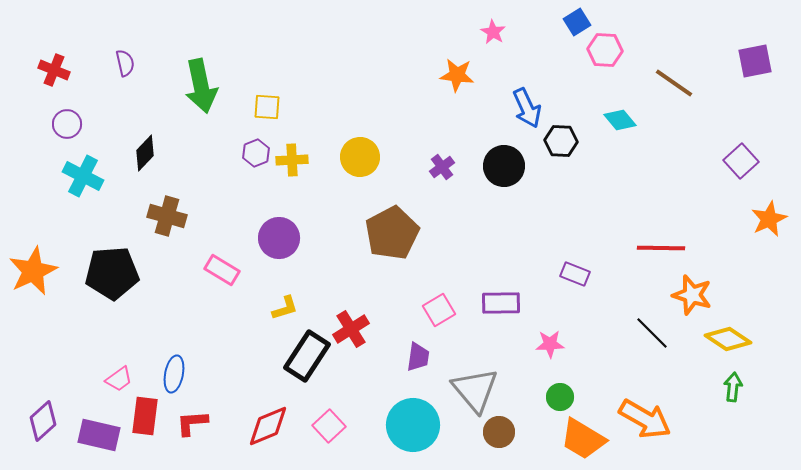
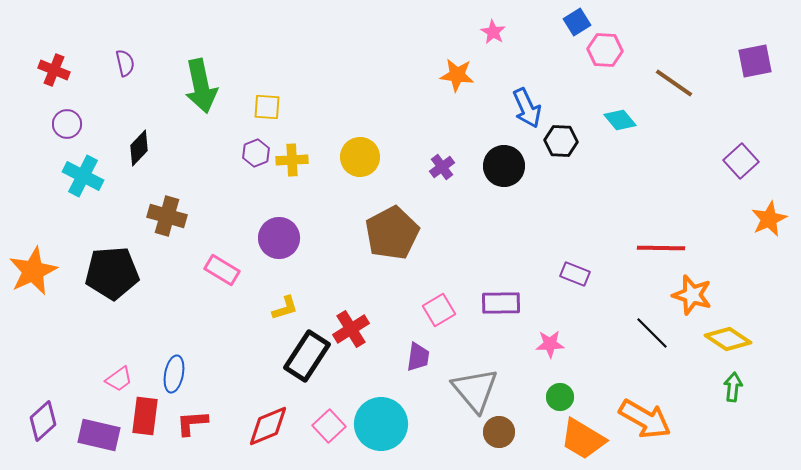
black diamond at (145, 153): moved 6 px left, 5 px up
cyan circle at (413, 425): moved 32 px left, 1 px up
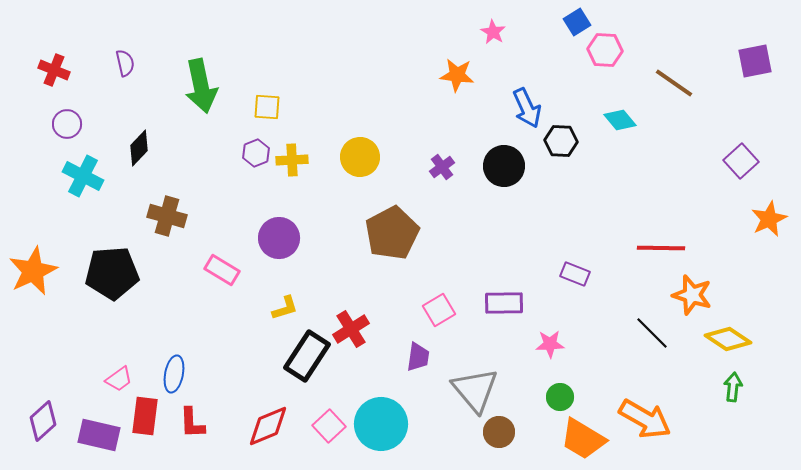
purple rectangle at (501, 303): moved 3 px right
red L-shape at (192, 423): rotated 88 degrees counterclockwise
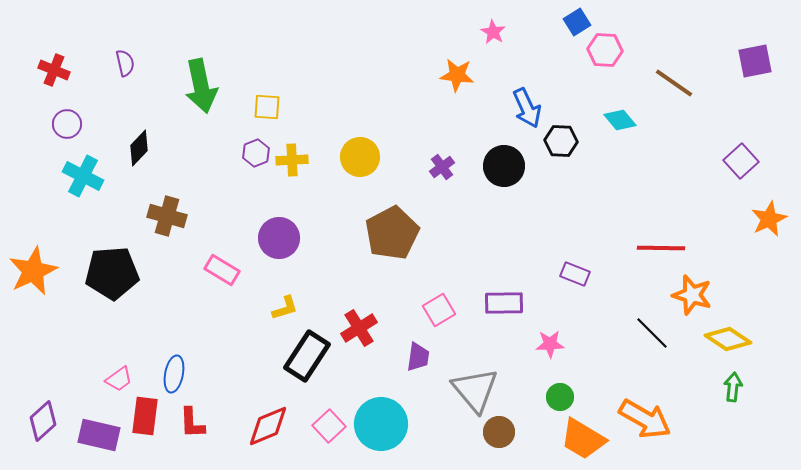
red cross at (351, 329): moved 8 px right, 1 px up
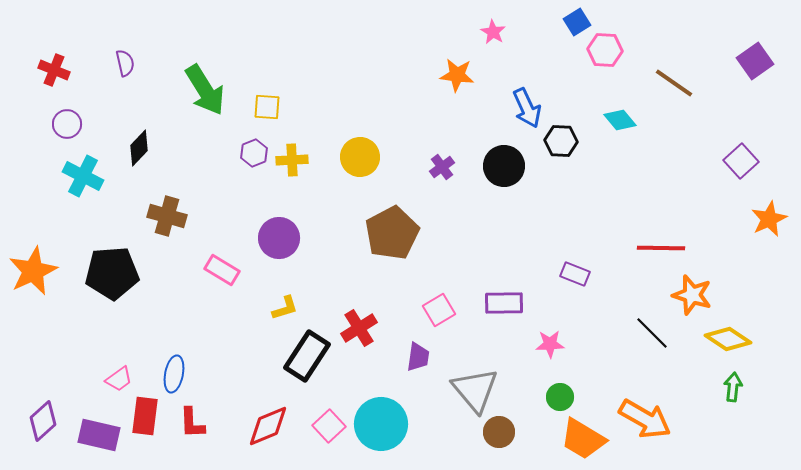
purple square at (755, 61): rotated 24 degrees counterclockwise
green arrow at (201, 86): moved 4 px right, 4 px down; rotated 20 degrees counterclockwise
purple hexagon at (256, 153): moved 2 px left
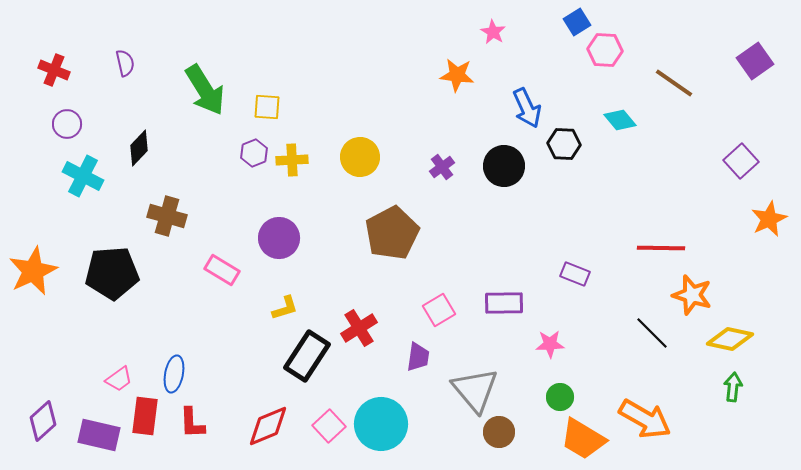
black hexagon at (561, 141): moved 3 px right, 3 px down
yellow diamond at (728, 339): moved 2 px right; rotated 21 degrees counterclockwise
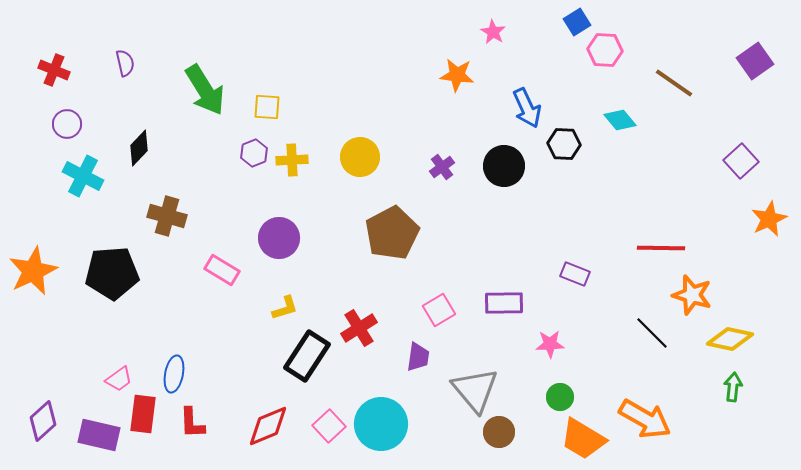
red rectangle at (145, 416): moved 2 px left, 2 px up
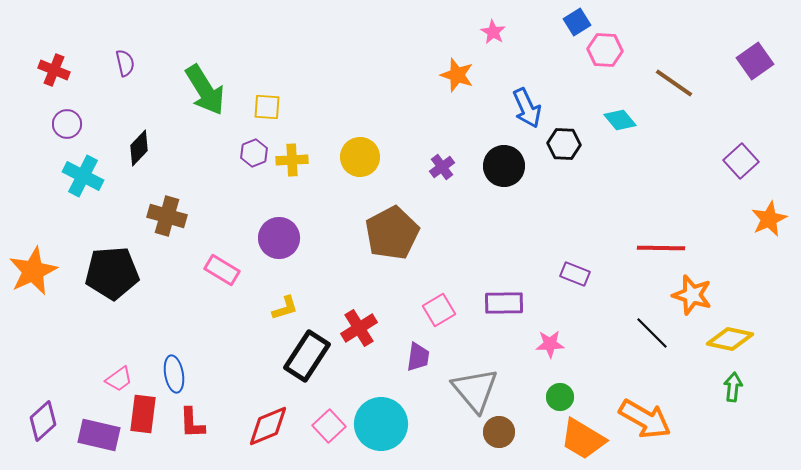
orange star at (457, 75): rotated 12 degrees clockwise
blue ellipse at (174, 374): rotated 21 degrees counterclockwise
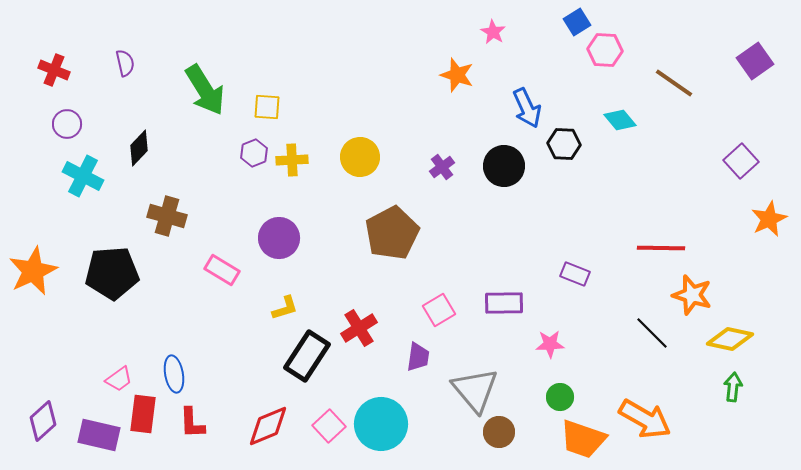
orange trapezoid at (583, 439): rotated 12 degrees counterclockwise
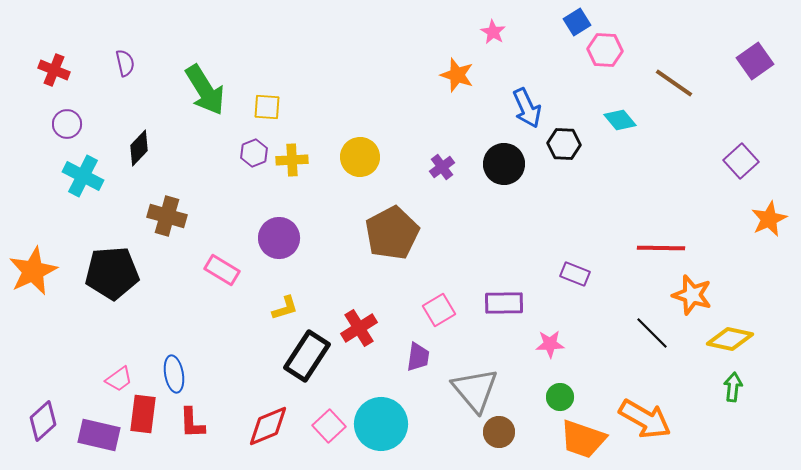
black circle at (504, 166): moved 2 px up
